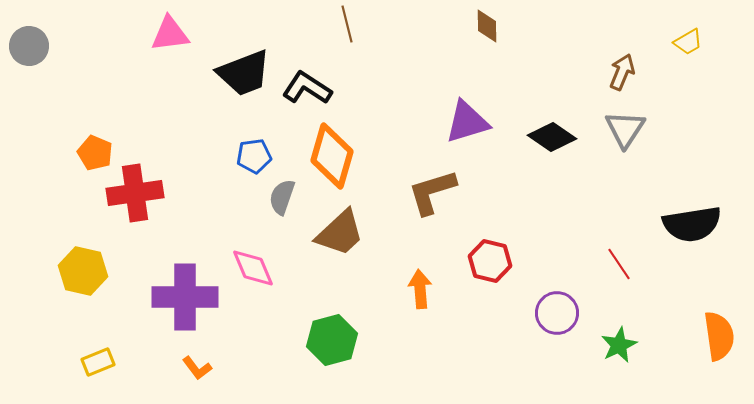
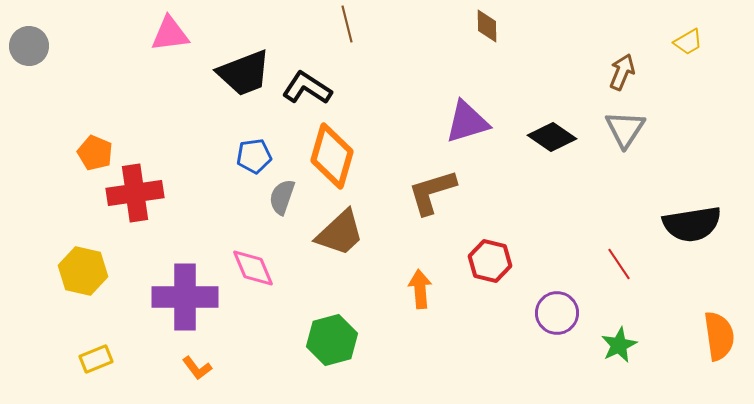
yellow rectangle: moved 2 px left, 3 px up
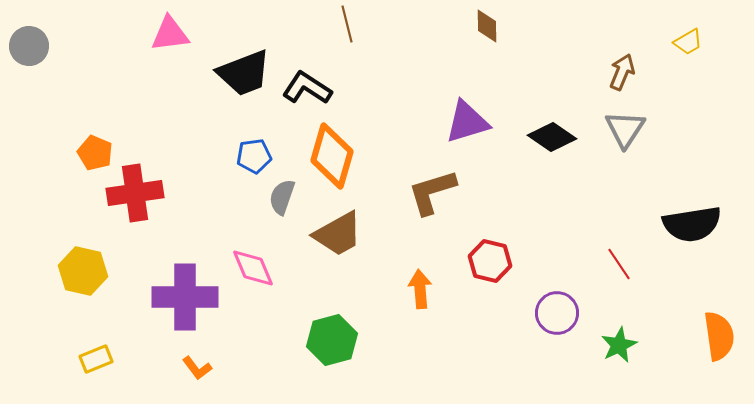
brown trapezoid: moved 2 px left, 1 px down; rotated 14 degrees clockwise
